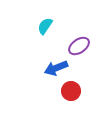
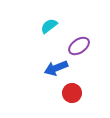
cyan semicircle: moved 4 px right; rotated 18 degrees clockwise
red circle: moved 1 px right, 2 px down
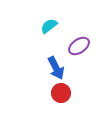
blue arrow: rotated 95 degrees counterclockwise
red circle: moved 11 px left
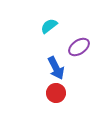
purple ellipse: moved 1 px down
red circle: moved 5 px left
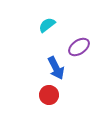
cyan semicircle: moved 2 px left, 1 px up
red circle: moved 7 px left, 2 px down
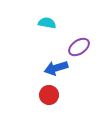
cyan semicircle: moved 2 px up; rotated 48 degrees clockwise
blue arrow: rotated 100 degrees clockwise
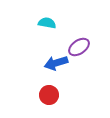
blue arrow: moved 5 px up
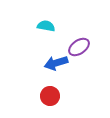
cyan semicircle: moved 1 px left, 3 px down
red circle: moved 1 px right, 1 px down
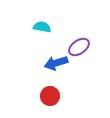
cyan semicircle: moved 4 px left, 1 px down
